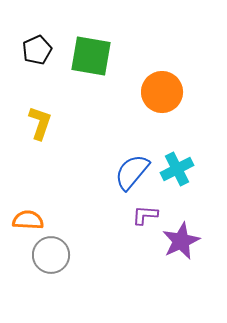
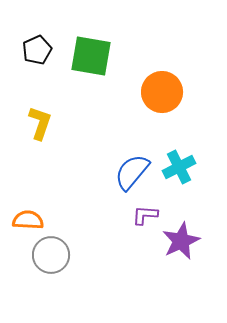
cyan cross: moved 2 px right, 2 px up
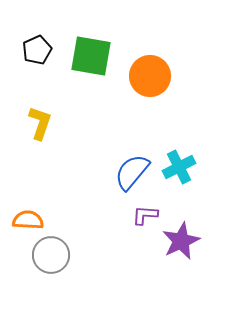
orange circle: moved 12 px left, 16 px up
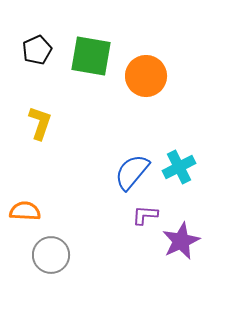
orange circle: moved 4 px left
orange semicircle: moved 3 px left, 9 px up
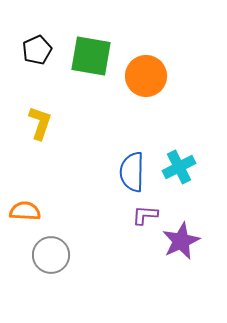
blue semicircle: rotated 39 degrees counterclockwise
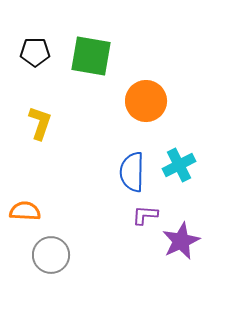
black pentagon: moved 2 px left, 2 px down; rotated 24 degrees clockwise
orange circle: moved 25 px down
cyan cross: moved 2 px up
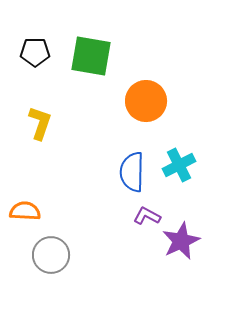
purple L-shape: moved 2 px right, 1 px down; rotated 24 degrees clockwise
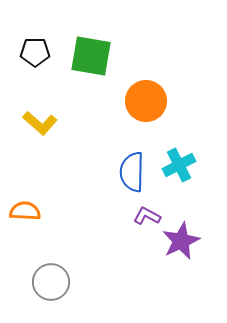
yellow L-shape: rotated 112 degrees clockwise
gray circle: moved 27 px down
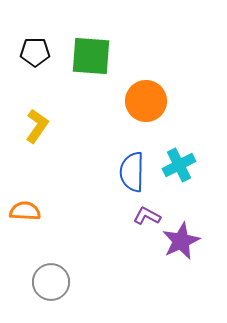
green square: rotated 6 degrees counterclockwise
yellow L-shape: moved 3 px left, 3 px down; rotated 96 degrees counterclockwise
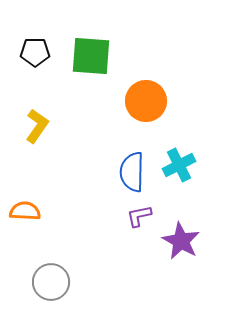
purple L-shape: moved 8 px left; rotated 40 degrees counterclockwise
purple star: rotated 18 degrees counterclockwise
